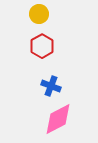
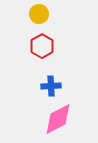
blue cross: rotated 24 degrees counterclockwise
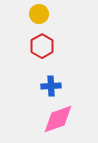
pink diamond: rotated 8 degrees clockwise
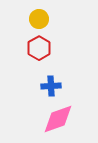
yellow circle: moved 5 px down
red hexagon: moved 3 px left, 2 px down
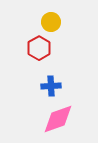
yellow circle: moved 12 px right, 3 px down
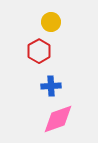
red hexagon: moved 3 px down
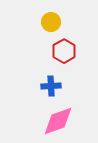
red hexagon: moved 25 px right
pink diamond: moved 2 px down
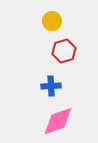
yellow circle: moved 1 px right, 1 px up
red hexagon: rotated 15 degrees clockwise
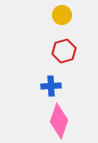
yellow circle: moved 10 px right, 6 px up
pink diamond: moved 1 px right; rotated 52 degrees counterclockwise
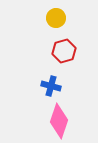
yellow circle: moved 6 px left, 3 px down
blue cross: rotated 18 degrees clockwise
